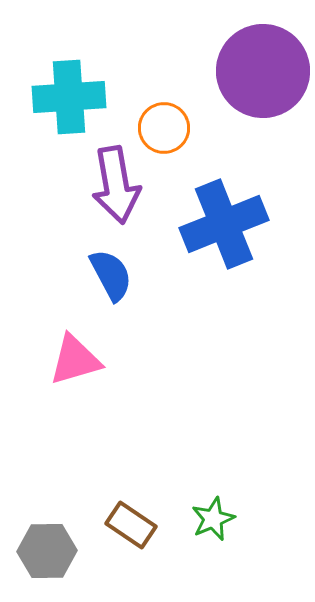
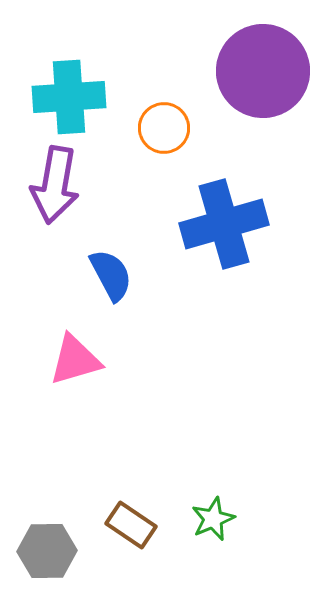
purple arrow: moved 61 px left; rotated 20 degrees clockwise
blue cross: rotated 6 degrees clockwise
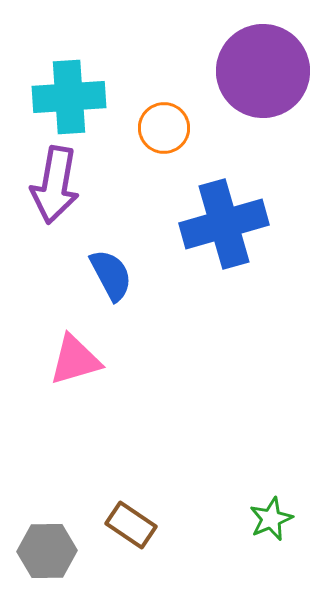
green star: moved 58 px right
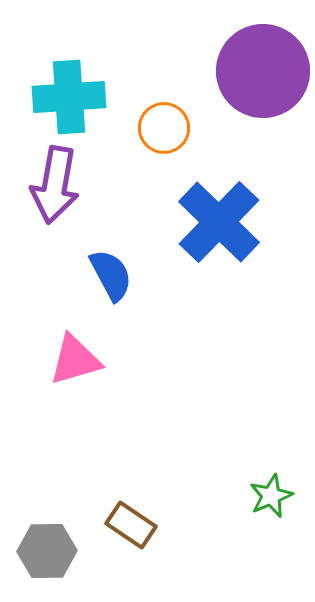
blue cross: moved 5 px left, 2 px up; rotated 30 degrees counterclockwise
green star: moved 23 px up
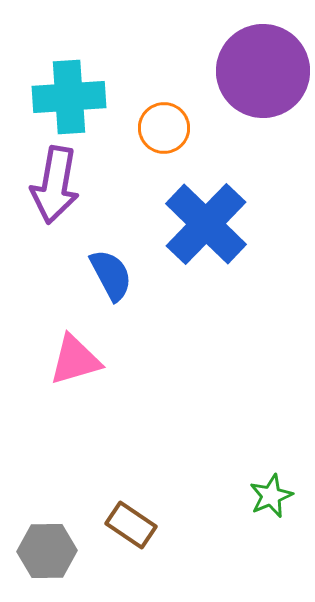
blue cross: moved 13 px left, 2 px down
